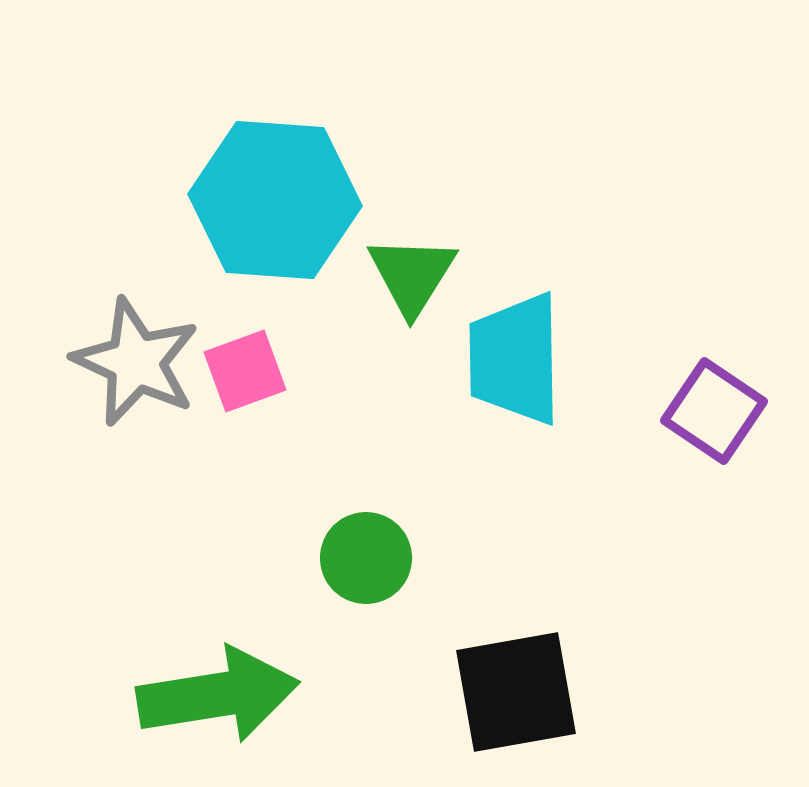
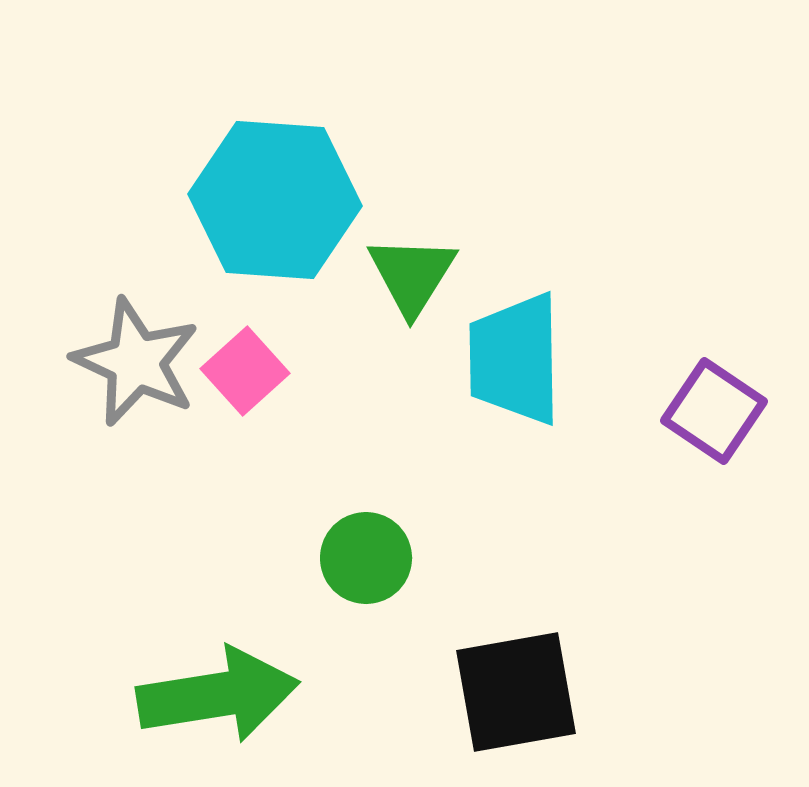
pink square: rotated 22 degrees counterclockwise
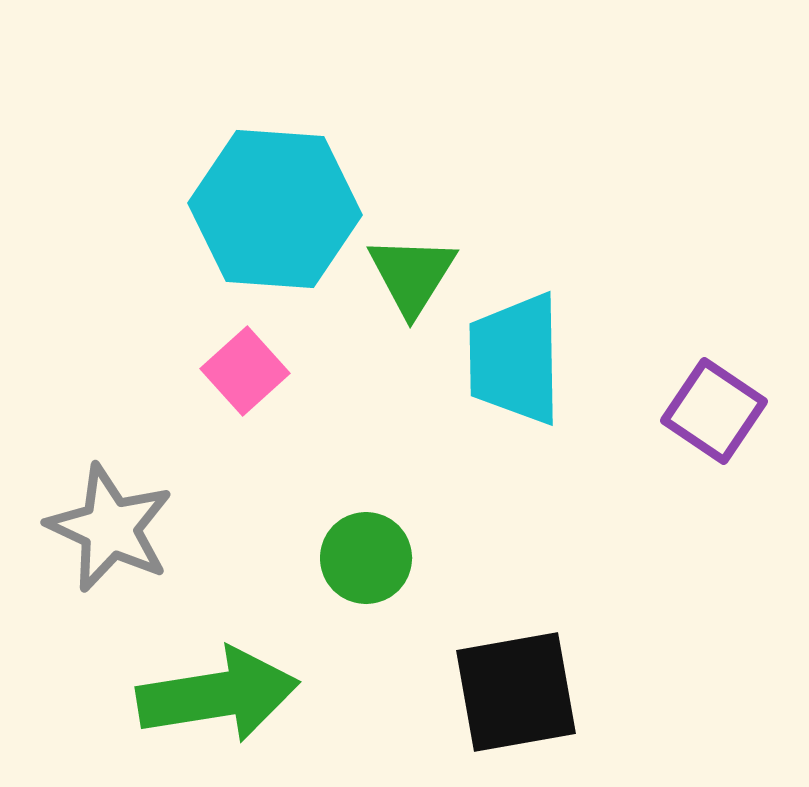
cyan hexagon: moved 9 px down
gray star: moved 26 px left, 166 px down
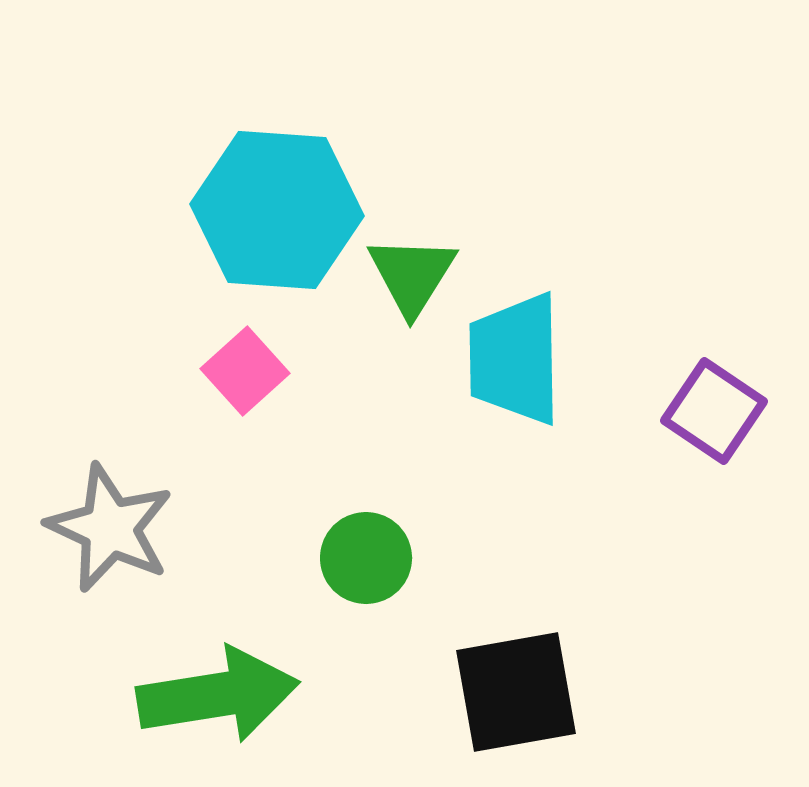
cyan hexagon: moved 2 px right, 1 px down
